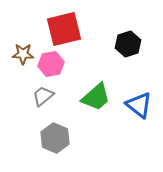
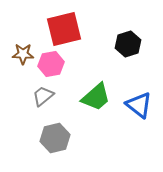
gray hexagon: rotated 24 degrees clockwise
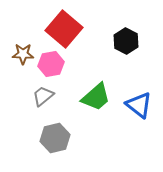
red square: rotated 36 degrees counterclockwise
black hexagon: moved 2 px left, 3 px up; rotated 15 degrees counterclockwise
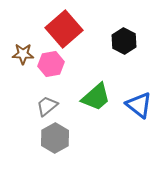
red square: rotated 9 degrees clockwise
black hexagon: moved 2 px left
gray trapezoid: moved 4 px right, 10 px down
gray hexagon: rotated 16 degrees counterclockwise
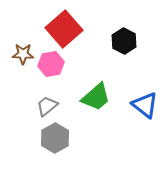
blue triangle: moved 6 px right
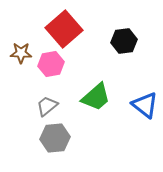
black hexagon: rotated 25 degrees clockwise
brown star: moved 2 px left, 1 px up
gray hexagon: rotated 24 degrees clockwise
